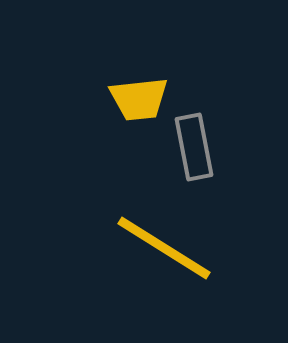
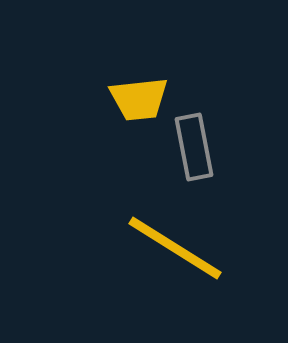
yellow line: moved 11 px right
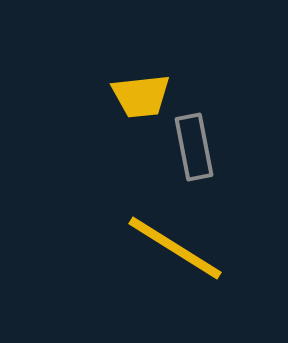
yellow trapezoid: moved 2 px right, 3 px up
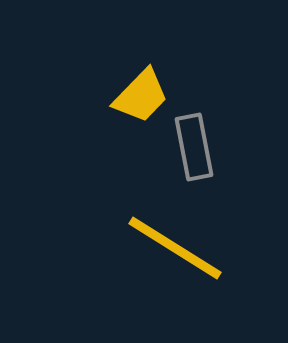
yellow trapezoid: rotated 40 degrees counterclockwise
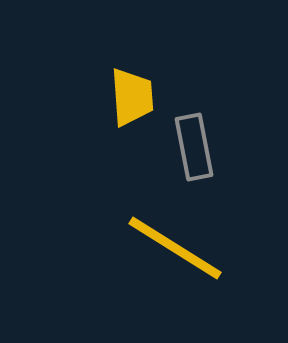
yellow trapezoid: moved 9 px left, 1 px down; rotated 48 degrees counterclockwise
